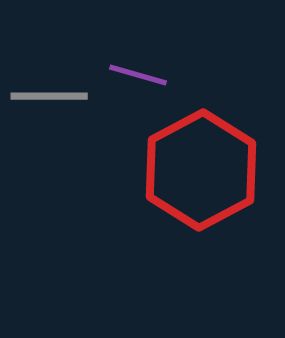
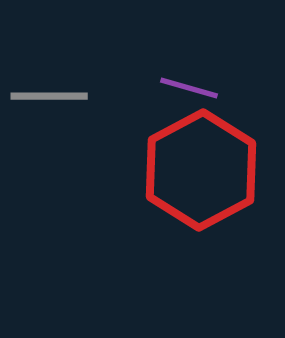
purple line: moved 51 px right, 13 px down
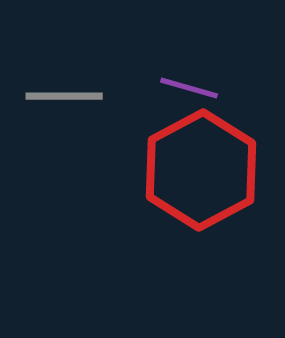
gray line: moved 15 px right
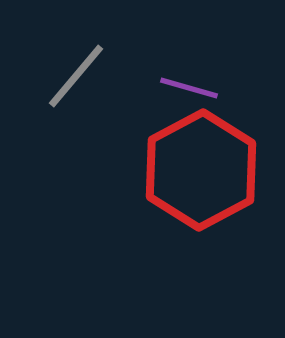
gray line: moved 12 px right, 20 px up; rotated 50 degrees counterclockwise
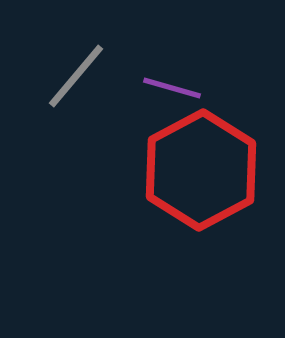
purple line: moved 17 px left
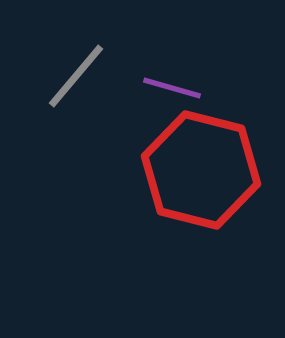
red hexagon: rotated 18 degrees counterclockwise
